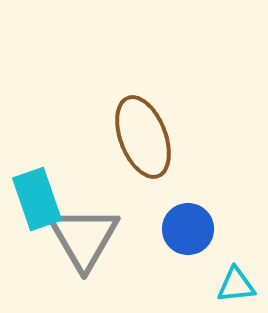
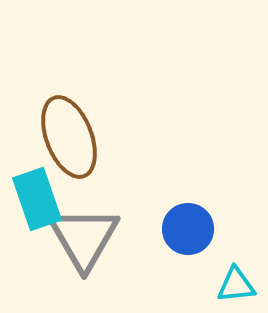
brown ellipse: moved 74 px left
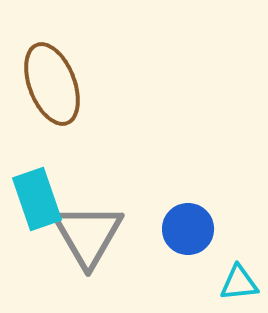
brown ellipse: moved 17 px left, 53 px up
gray triangle: moved 4 px right, 3 px up
cyan triangle: moved 3 px right, 2 px up
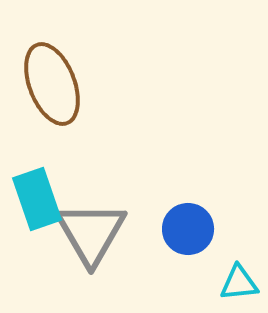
gray triangle: moved 3 px right, 2 px up
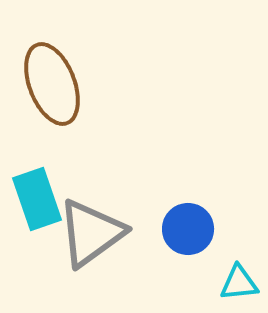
gray triangle: rotated 24 degrees clockwise
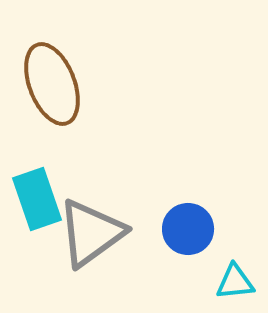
cyan triangle: moved 4 px left, 1 px up
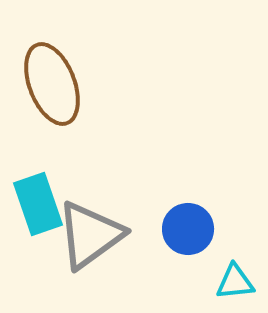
cyan rectangle: moved 1 px right, 5 px down
gray triangle: moved 1 px left, 2 px down
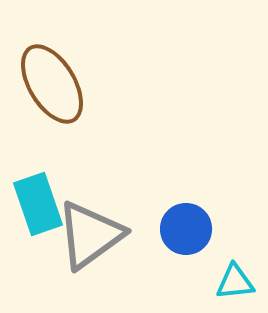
brown ellipse: rotated 10 degrees counterclockwise
blue circle: moved 2 px left
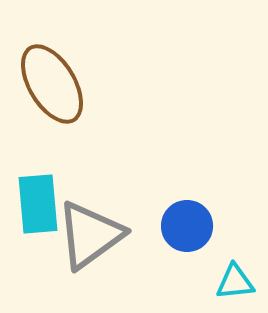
cyan rectangle: rotated 14 degrees clockwise
blue circle: moved 1 px right, 3 px up
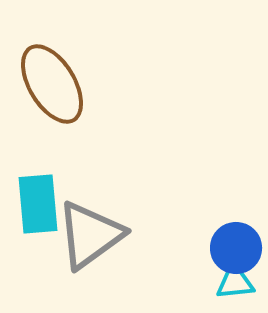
blue circle: moved 49 px right, 22 px down
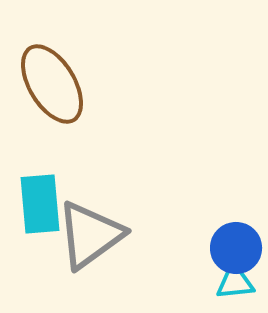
cyan rectangle: moved 2 px right
